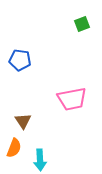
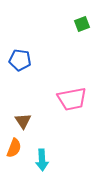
cyan arrow: moved 2 px right
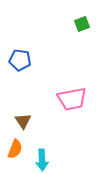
orange semicircle: moved 1 px right, 1 px down
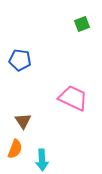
pink trapezoid: moved 1 px right, 1 px up; rotated 144 degrees counterclockwise
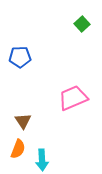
green square: rotated 21 degrees counterclockwise
blue pentagon: moved 3 px up; rotated 10 degrees counterclockwise
pink trapezoid: rotated 48 degrees counterclockwise
orange semicircle: moved 3 px right
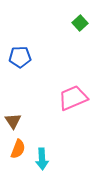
green square: moved 2 px left, 1 px up
brown triangle: moved 10 px left
cyan arrow: moved 1 px up
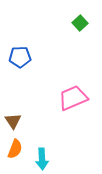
orange semicircle: moved 3 px left
